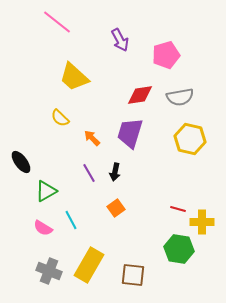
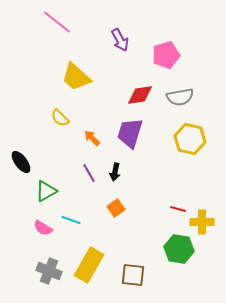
yellow trapezoid: moved 2 px right
cyan line: rotated 42 degrees counterclockwise
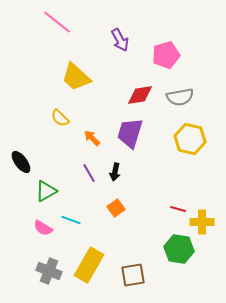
brown square: rotated 15 degrees counterclockwise
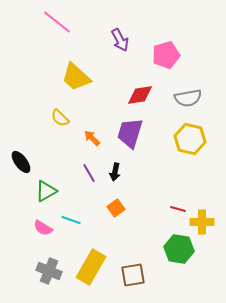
gray semicircle: moved 8 px right, 1 px down
yellow rectangle: moved 2 px right, 2 px down
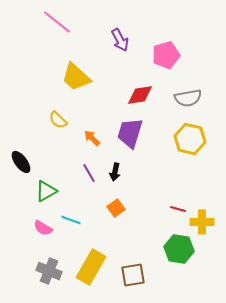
yellow semicircle: moved 2 px left, 2 px down
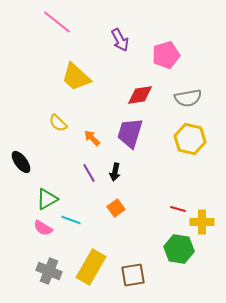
yellow semicircle: moved 3 px down
green triangle: moved 1 px right, 8 px down
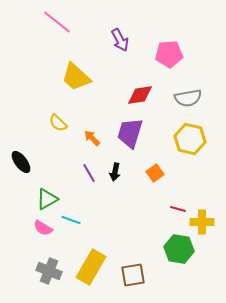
pink pentagon: moved 3 px right, 1 px up; rotated 12 degrees clockwise
orange square: moved 39 px right, 35 px up
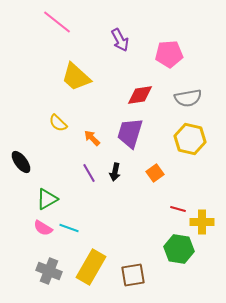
cyan line: moved 2 px left, 8 px down
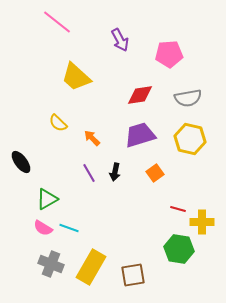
purple trapezoid: moved 10 px right, 2 px down; rotated 56 degrees clockwise
gray cross: moved 2 px right, 7 px up
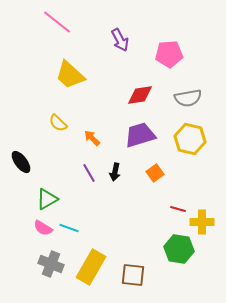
yellow trapezoid: moved 6 px left, 2 px up
brown square: rotated 15 degrees clockwise
